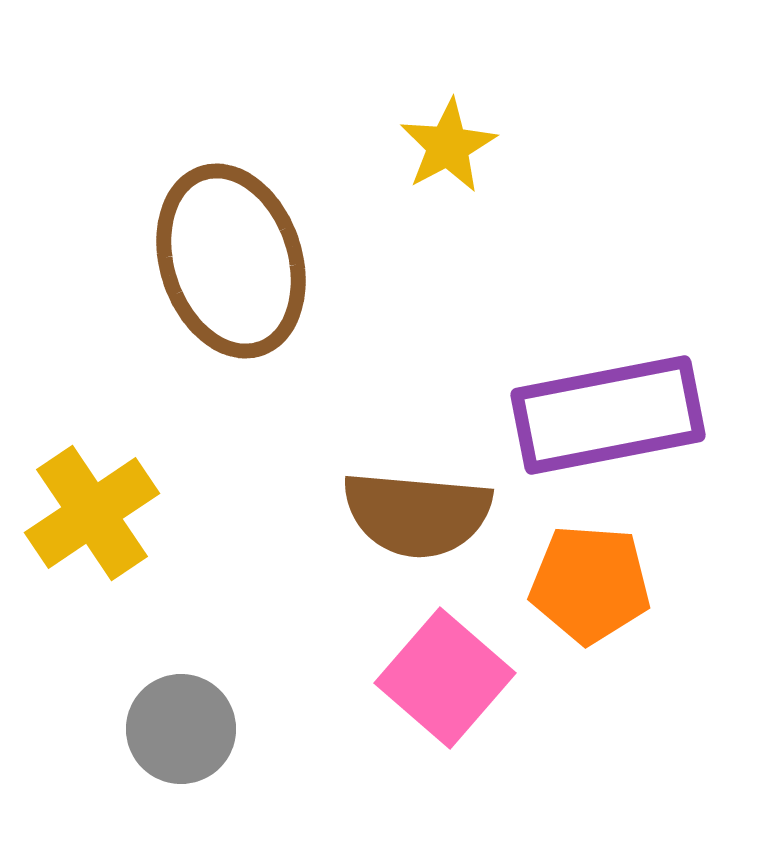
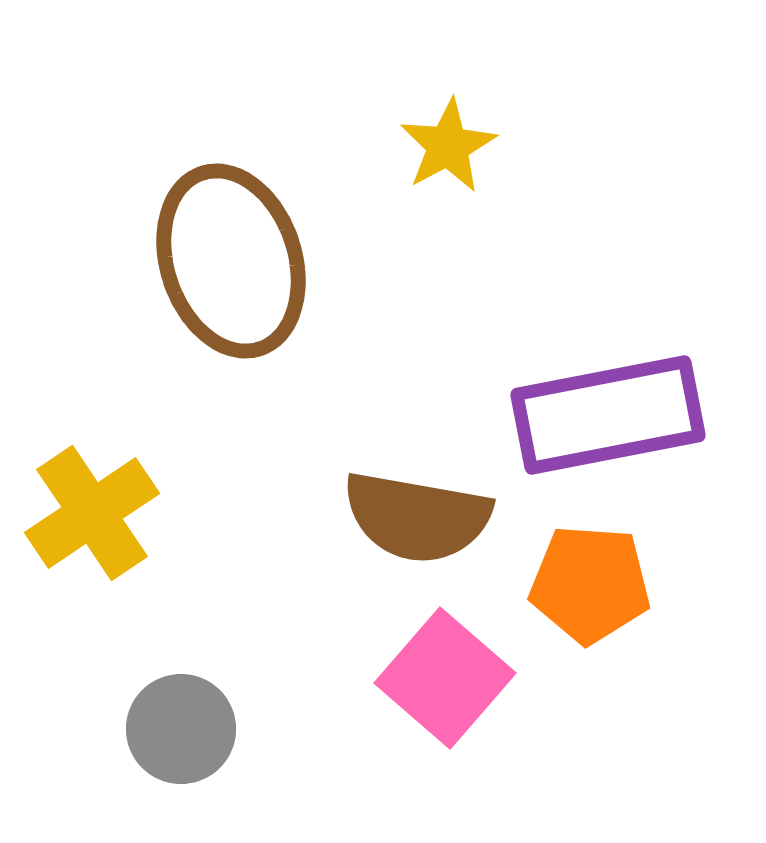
brown semicircle: moved 3 px down; rotated 5 degrees clockwise
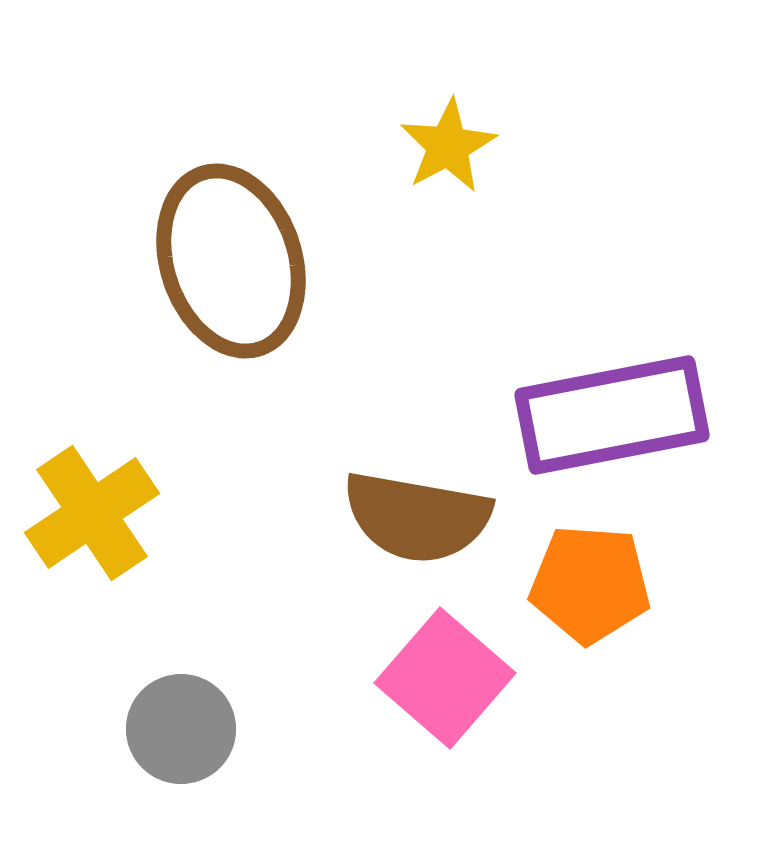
purple rectangle: moved 4 px right
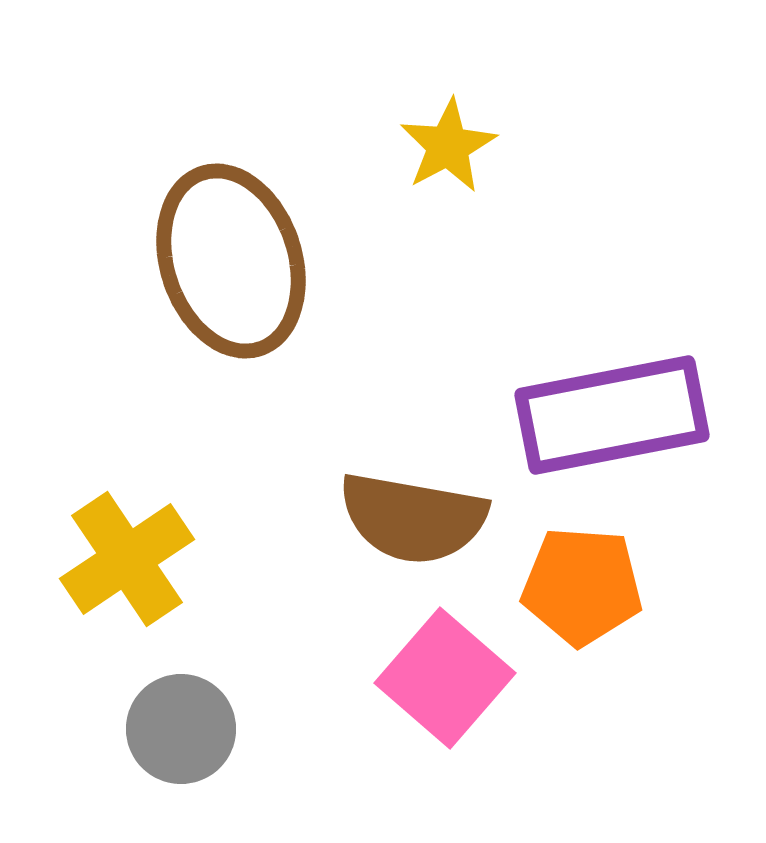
yellow cross: moved 35 px right, 46 px down
brown semicircle: moved 4 px left, 1 px down
orange pentagon: moved 8 px left, 2 px down
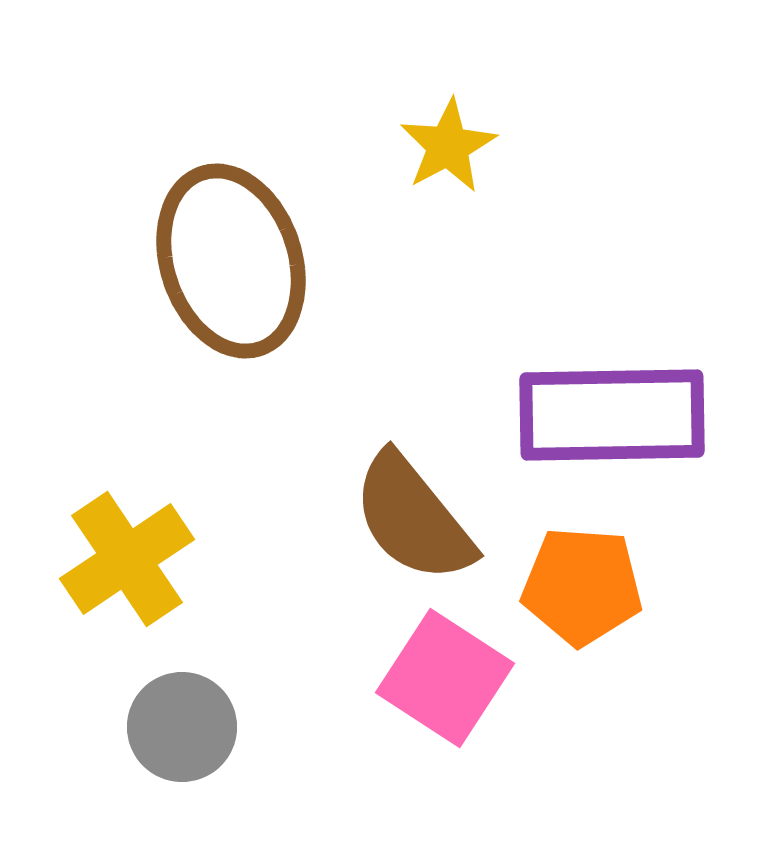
purple rectangle: rotated 10 degrees clockwise
brown semicircle: rotated 41 degrees clockwise
pink square: rotated 8 degrees counterclockwise
gray circle: moved 1 px right, 2 px up
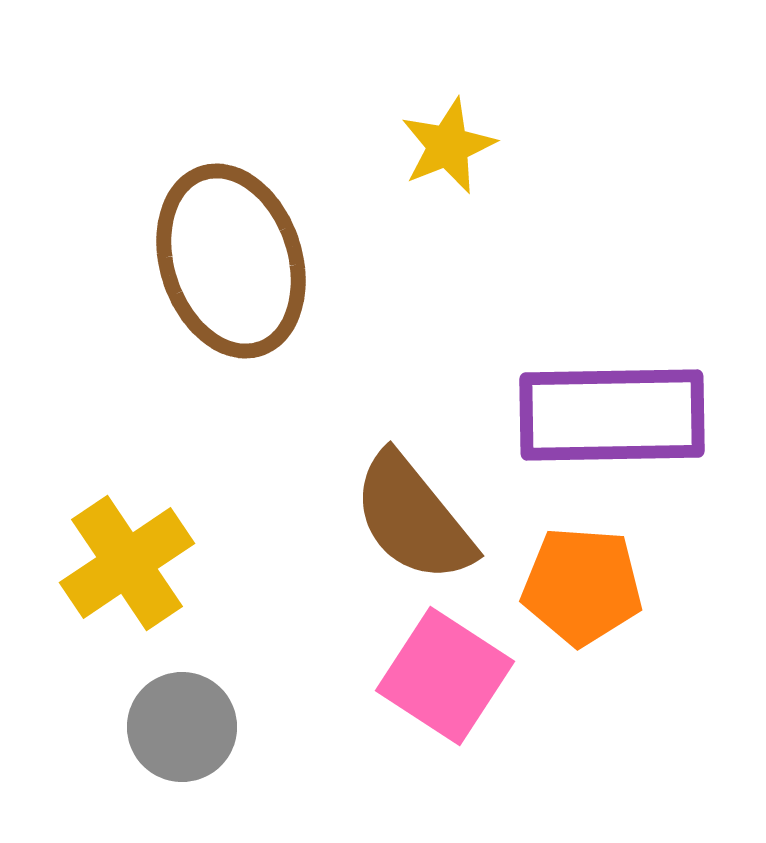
yellow star: rotated 6 degrees clockwise
yellow cross: moved 4 px down
pink square: moved 2 px up
